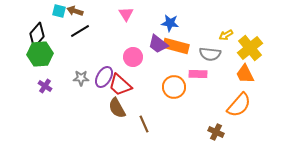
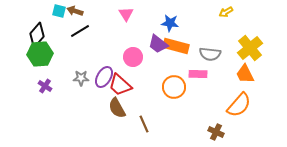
yellow arrow: moved 23 px up
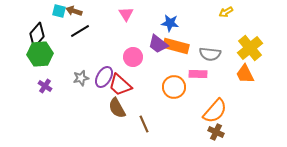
brown arrow: moved 1 px left
gray star: rotated 14 degrees counterclockwise
orange semicircle: moved 24 px left, 6 px down
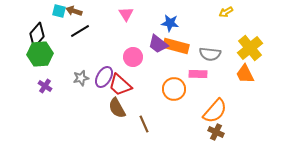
orange circle: moved 2 px down
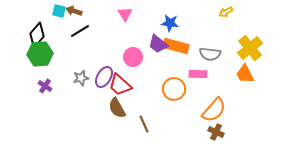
pink triangle: moved 1 px left
orange semicircle: moved 1 px left, 1 px up
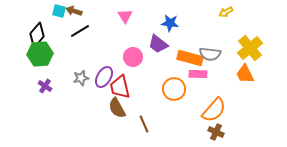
pink triangle: moved 2 px down
orange rectangle: moved 14 px right, 12 px down
red trapezoid: moved 2 px down; rotated 35 degrees clockwise
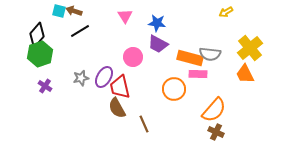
blue star: moved 13 px left
purple trapezoid: rotated 10 degrees counterclockwise
green hexagon: rotated 15 degrees counterclockwise
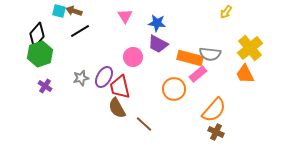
yellow arrow: rotated 24 degrees counterclockwise
pink rectangle: rotated 42 degrees counterclockwise
brown line: rotated 24 degrees counterclockwise
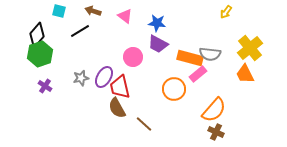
brown arrow: moved 19 px right
pink triangle: rotated 21 degrees counterclockwise
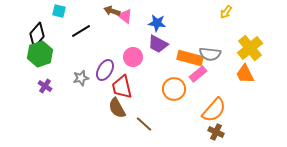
brown arrow: moved 19 px right
black line: moved 1 px right
purple ellipse: moved 1 px right, 7 px up
red trapezoid: moved 2 px right
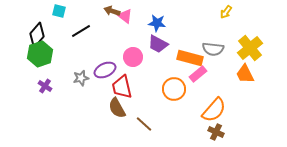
gray semicircle: moved 3 px right, 5 px up
purple ellipse: rotated 35 degrees clockwise
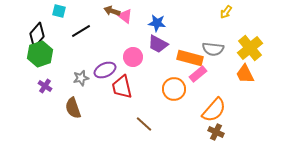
brown semicircle: moved 44 px left; rotated 10 degrees clockwise
